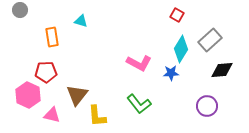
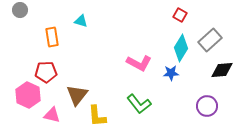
red square: moved 3 px right
cyan diamond: moved 1 px up
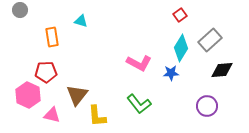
red square: rotated 24 degrees clockwise
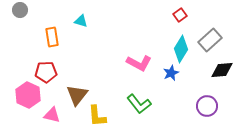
cyan diamond: moved 1 px down
blue star: rotated 21 degrees counterclockwise
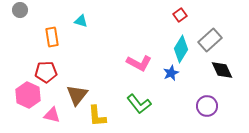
black diamond: rotated 70 degrees clockwise
